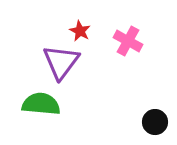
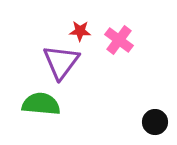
red star: rotated 25 degrees counterclockwise
pink cross: moved 9 px left, 1 px up; rotated 8 degrees clockwise
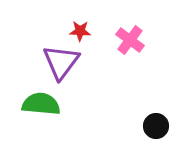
pink cross: moved 11 px right
black circle: moved 1 px right, 4 px down
